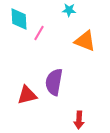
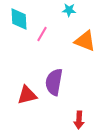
pink line: moved 3 px right, 1 px down
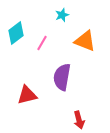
cyan star: moved 7 px left, 5 px down; rotated 24 degrees counterclockwise
cyan diamond: moved 3 px left, 14 px down; rotated 55 degrees clockwise
pink line: moved 9 px down
purple semicircle: moved 8 px right, 5 px up
red arrow: rotated 18 degrees counterclockwise
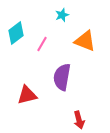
pink line: moved 1 px down
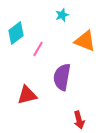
pink line: moved 4 px left, 5 px down
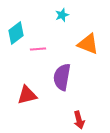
orange triangle: moved 3 px right, 3 px down
pink line: rotated 56 degrees clockwise
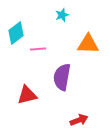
orange triangle: rotated 20 degrees counterclockwise
red arrow: rotated 96 degrees counterclockwise
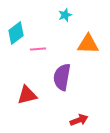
cyan star: moved 3 px right
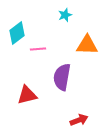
cyan diamond: moved 1 px right
orange triangle: moved 1 px left, 1 px down
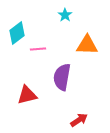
cyan star: rotated 16 degrees counterclockwise
red arrow: rotated 12 degrees counterclockwise
